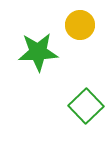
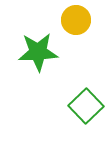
yellow circle: moved 4 px left, 5 px up
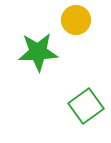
green square: rotated 8 degrees clockwise
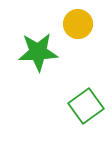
yellow circle: moved 2 px right, 4 px down
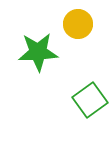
green square: moved 4 px right, 6 px up
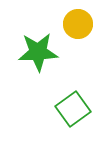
green square: moved 17 px left, 9 px down
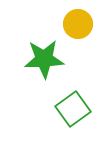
green star: moved 6 px right, 7 px down
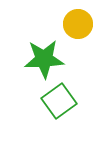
green square: moved 14 px left, 8 px up
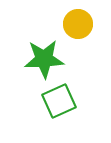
green square: rotated 12 degrees clockwise
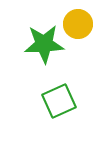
green star: moved 15 px up
